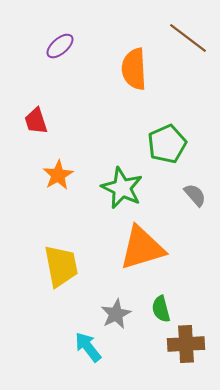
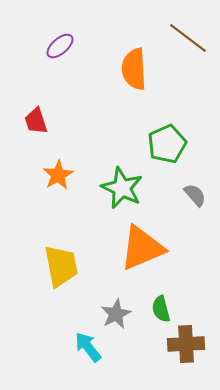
orange triangle: rotated 6 degrees counterclockwise
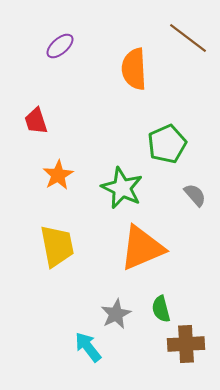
yellow trapezoid: moved 4 px left, 20 px up
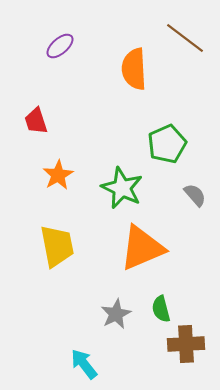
brown line: moved 3 px left
cyan arrow: moved 4 px left, 17 px down
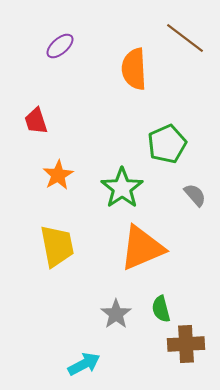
green star: rotated 12 degrees clockwise
gray star: rotated 8 degrees counterclockwise
cyan arrow: rotated 100 degrees clockwise
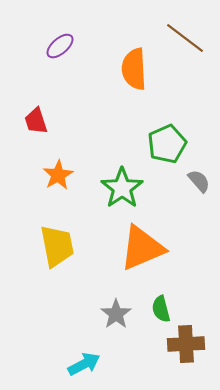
gray semicircle: moved 4 px right, 14 px up
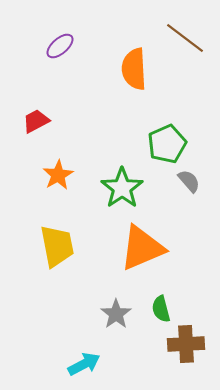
red trapezoid: rotated 80 degrees clockwise
gray semicircle: moved 10 px left
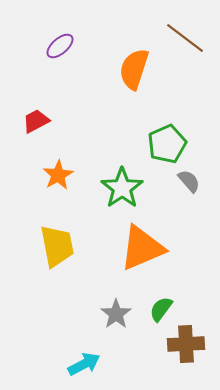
orange semicircle: rotated 21 degrees clockwise
green semicircle: rotated 52 degrees clockwise
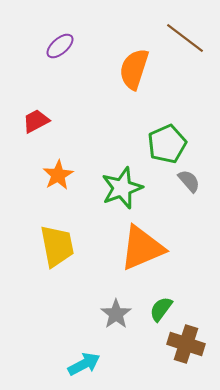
green star: rotated 15 degrees clockwise
brown cross: rotated 21 degrees clockwise
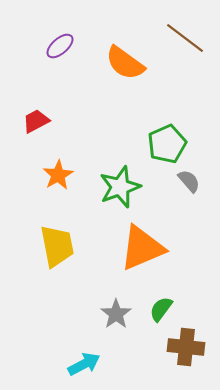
orange semicircle: moved 9 px left, 6 px up; rotated 72 degrees counterclockwise
green star: moved 2 px left, 1 px up
brown cross: moved 3 px down; rotated 12 degrees counterclockwise
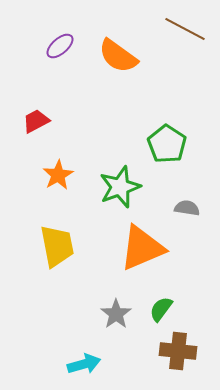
brown line: moved 9 px up; rotated 9 degrees counterclockwise
orange semicircle: moved 7 px left, 7 px up
green pentagon: rotated 15 degrees counterclockwise
gray semicircle: moved 2 px left, 27 px down; rotated 40 degrees counterclockwise
brown cross: moved 8 px left, 4 px down
cyan arrow: rotated 12 degrees clockwise
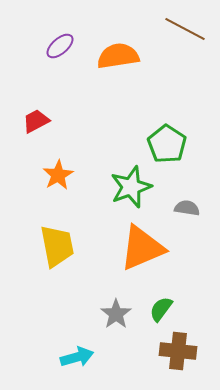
orange semicircle: rotated 135 degrees clockwise
green star: moved 11 px right
cyan arrow: moved 7 px left, 7 px up
